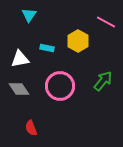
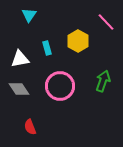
pink line: rotated 18 degrees clockwise
cyan rectangle: rotated 64 degrees clockwise
green arrow: rotated 20 degrees counterclockwise
red semicircle: moved 1 px left, 1 px up
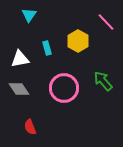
green arrow: rotated 60 degrees counterclockwise
pink circle: moved 4 px right, 2 px down
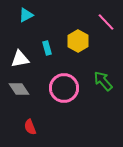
cyan triangle: moved 3 px left; rotated 28 degrees clockwise
